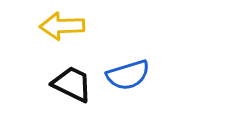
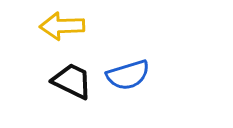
black trapezoid: moved 3 px up
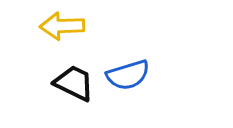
black trapezoid: moved 2 px right, 2 px down
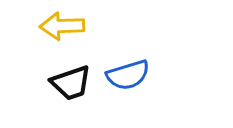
black trapezoid: moved 3 px left; rotated 135 degrees clockwise
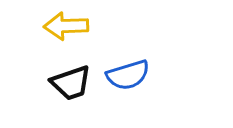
yellow arrow: moved 4 px right
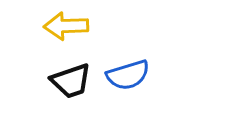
black trapezoid: moved 2 px up
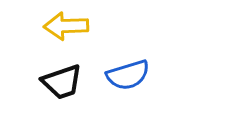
black trapezoid: moved 9 px left, 1 px down
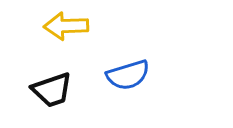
black trapezoid: moved 10 px left, 8 px down
